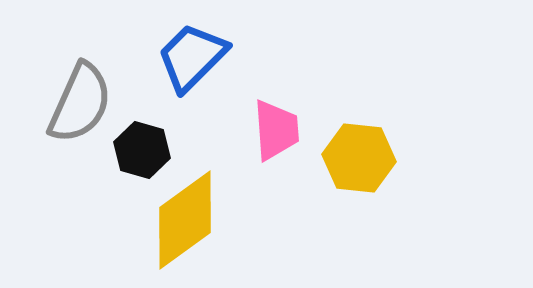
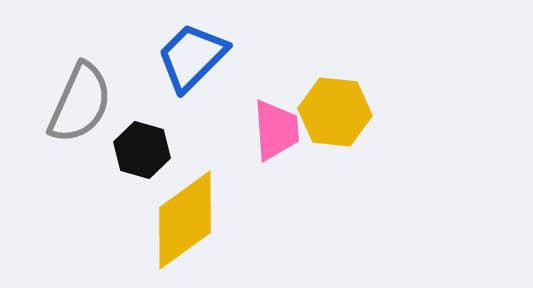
yellow hexagon: moved 24 px left, 46 px up
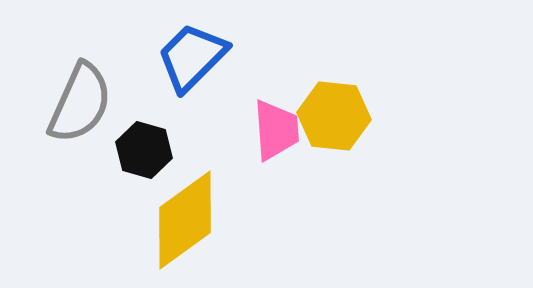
yellow hexagon: moved 1 px left, 4 px down
black hexagon: moved 2 px right
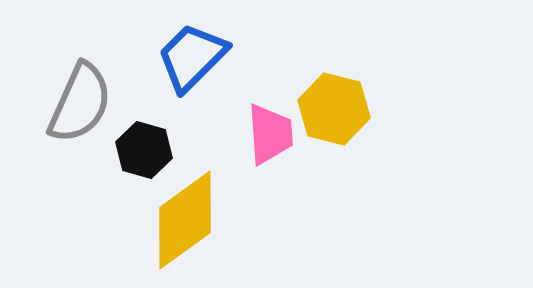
yellow hexagon: moved 7 px up; rotated 8 degrees clockwise
pink trapezoid: moved 6 px left, 4 px down
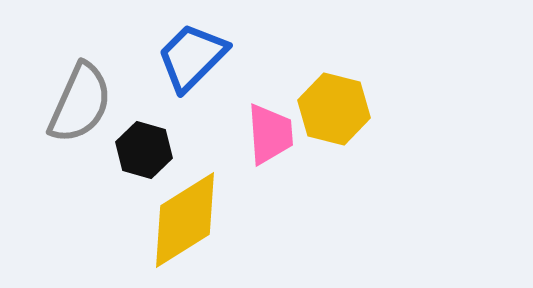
yellow diamond: rotated 4 degrees clockwise
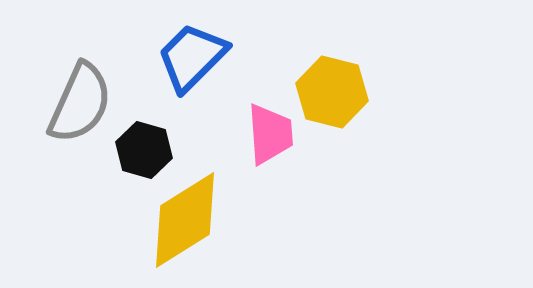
yellow hexagon: moved 2 px left, 17 px up
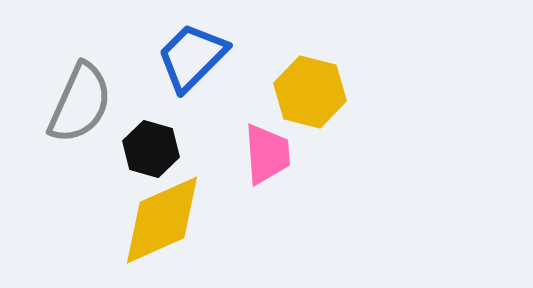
yellow hexagon: moved 22 px left
pink trapezoid: moved 3 px left, 20 px down
black hexagon: moved 7 px right, 1 px up
yellow diamond: moved 23 px left; rotated 8 degrees clockwise
